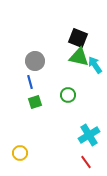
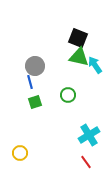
gray circle: moved 5 px down
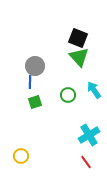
green triangle: rotated 35 degrees clockwise
cyan arrow: moved 1 px left, 25 px down
blue line: rotated 16 degrees clockwise
yellow circle: moved 1 px right, 3 px down
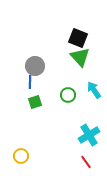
green triangle: moved 1 px right
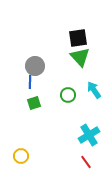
black square: rotated 30 degrees counterclockwise
green square: moved 1 px left, 1 px down
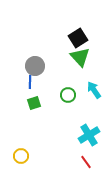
black square: rotated 24 degrees counterclockwise
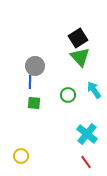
green square: rotated 24 degrees clockwise
cyan cross: moved 2 px left, 1 px up; rotated 20 degrees counterclockwise
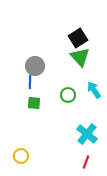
red line: rotated 56 degrees clockwise
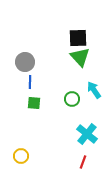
black square: rotated 30 degrees clockwise
gray circle: moved 10 px left, 4 px up
green circle: moved 4 px right, 4 px down
red line: moved 3 px left
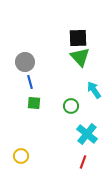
blue line: rotated 16 degrees counterclockwise
green circle: moved 1 px left, 7 px down
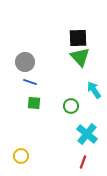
blue line: rotated 56 degrees counterclockwise
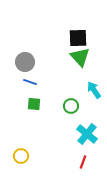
green square: moved 1 px down
